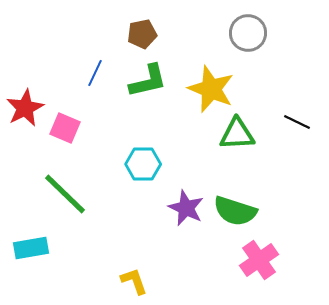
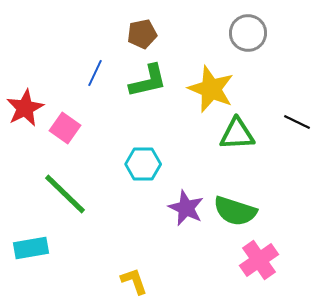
pink square: rotated 12 degrees clockwise
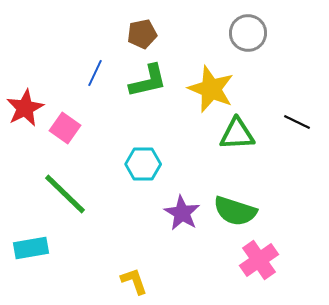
purple star: moved 4 px left, 5 px down; rotated 6 degrees clockwise
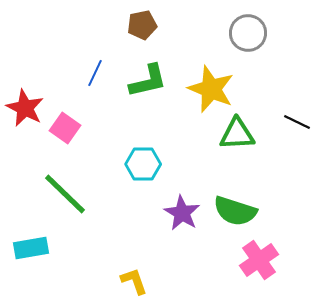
brown pentagon: moved 9 px up
red star: rotated 18 degrees counterclockwise
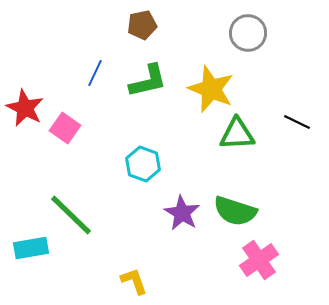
cyan hexagon: rotated 20 degrees clockwise
green line: moved 6 px right, 21 px down
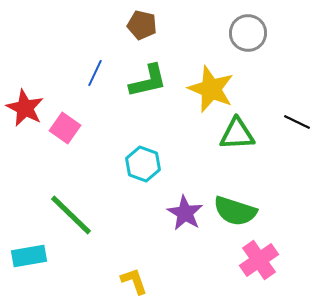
brown pentagon: rotated 24 degrees clockwise
purple star: moved 3 px right
cyan rectangle: moved 2 px left, 8 px down
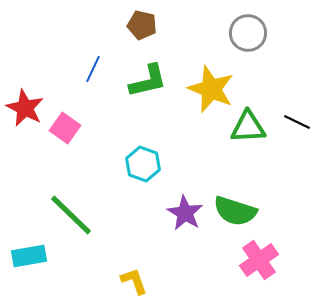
blue line: moved 2 px left, 4 px up
green triangle: moved 11 px right, 7 px up
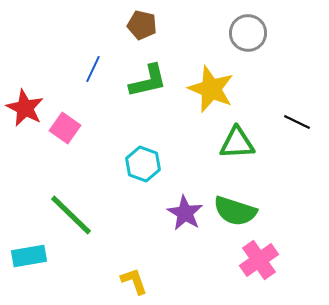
green triangle: moved 11 px left, 16 px down
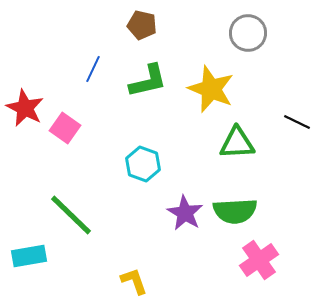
green semicircle: rotated 21 degrees counterclockwise
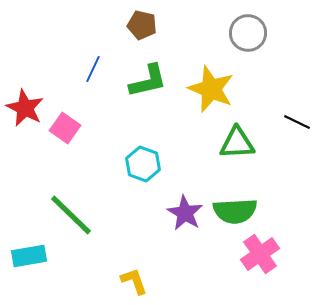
pink cross: moved 1 px right, 6 px up
